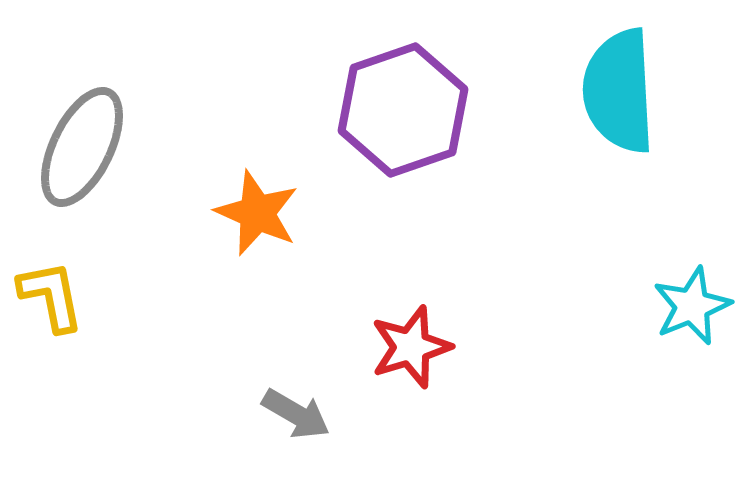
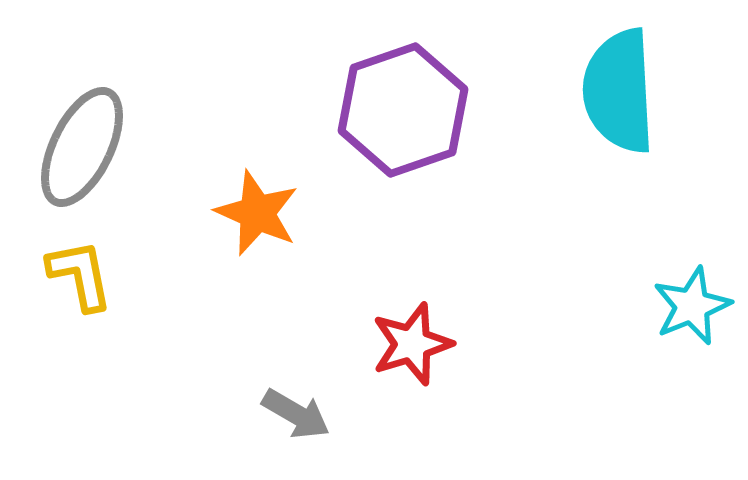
yellow L-shape: moved 29 px right, 21 px up
red star: moved 1 px right, 3 px up
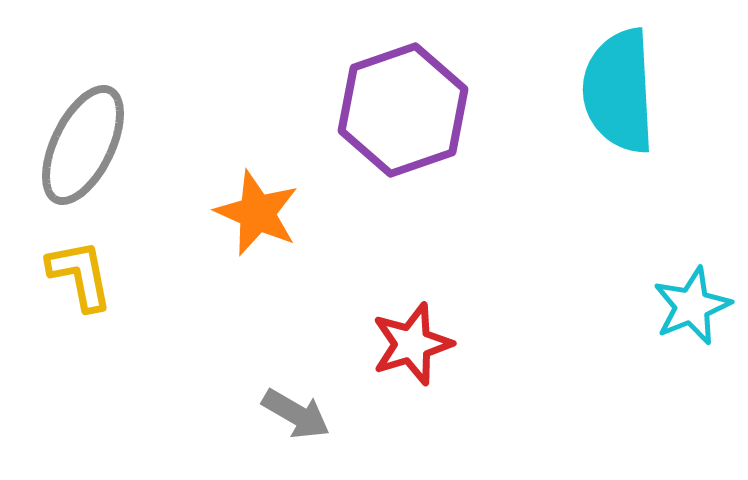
gray ellipse: moved 1 px right, 2 px up
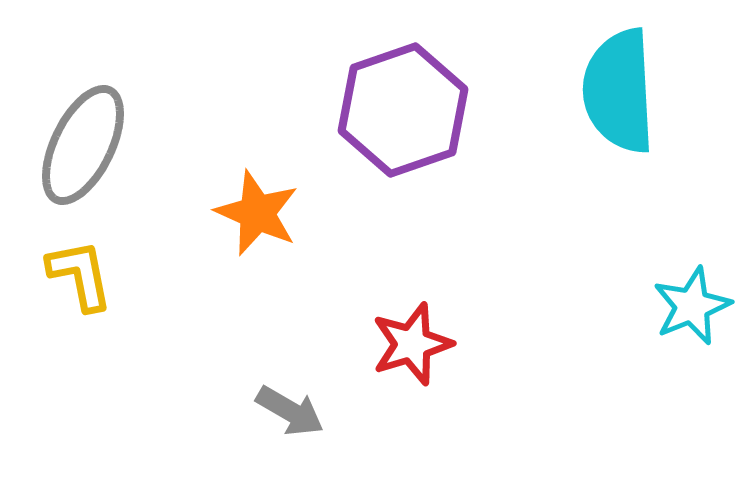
gray arrow: moved 6 px left, 3 px up
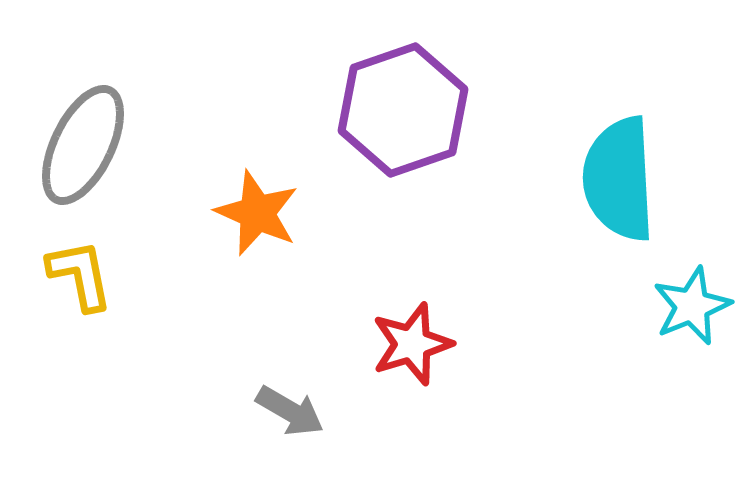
cyan semicircle: moved 88 px down
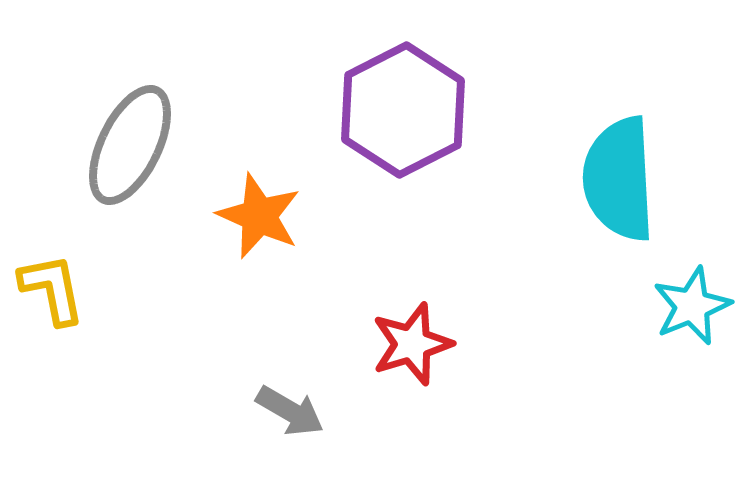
purple hexagon: rotated 8 degrees counterclockwise
gray ellipse: moved 47 px right
orange star: moved 2 px right, 3 px down
yellow L-shape: moved 28 px left, 14 px down
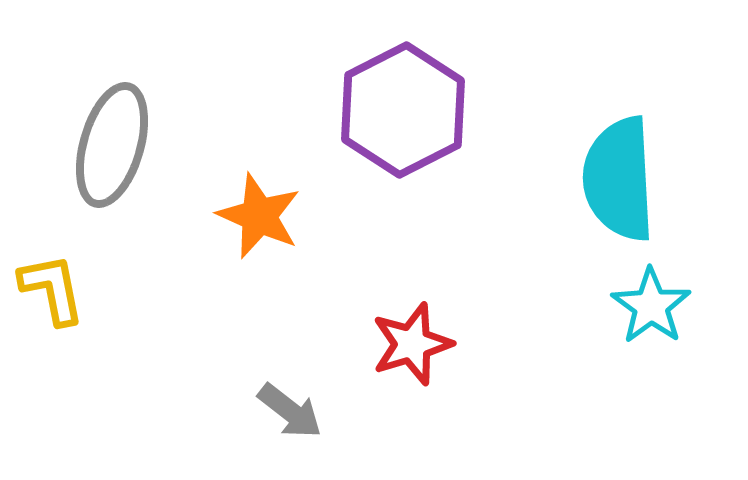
gray ellipse: moved 18 px left; rotated 10 degrees counterclockwise
cyan star: moved 41 px left; rotated 14 degrees counterclockwise
gray arrow: rotated 8 degrees clockwise
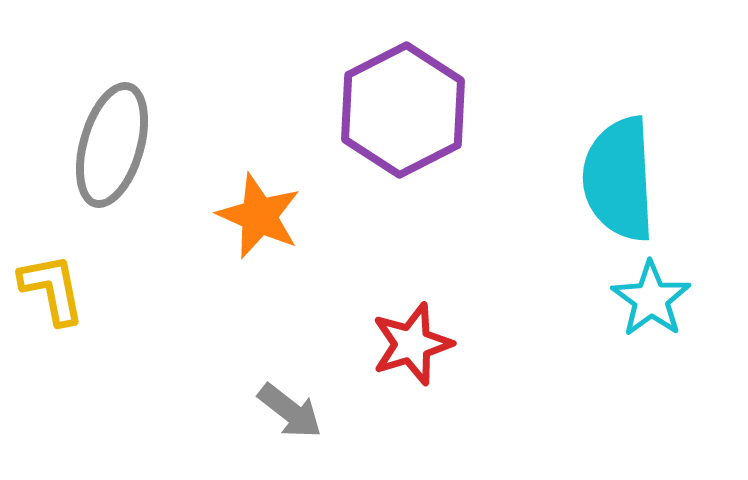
cyan star: moved 7 px up
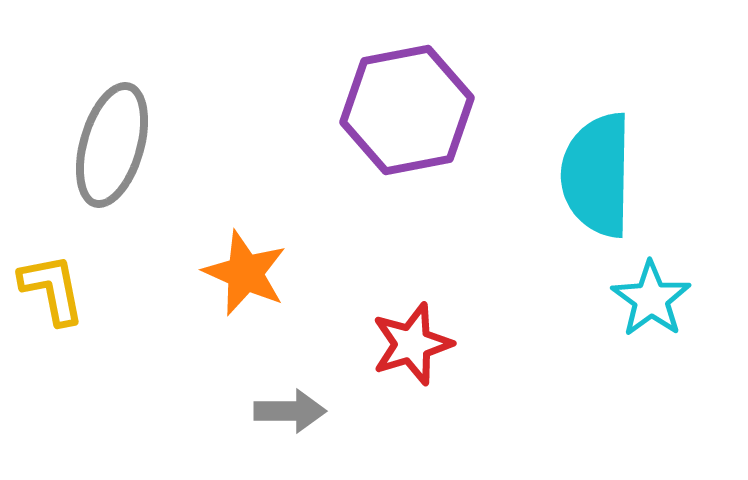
purple hexagon: moved 4 px right; rotated 16 degrees clockwise
cyan semicircle: moved 22 px left, 4 px up; rotated 4 degrees clockwise
orange star: moved 14 px left, 57 px down
gray arrow: rotated 38 degrees counterclockwise
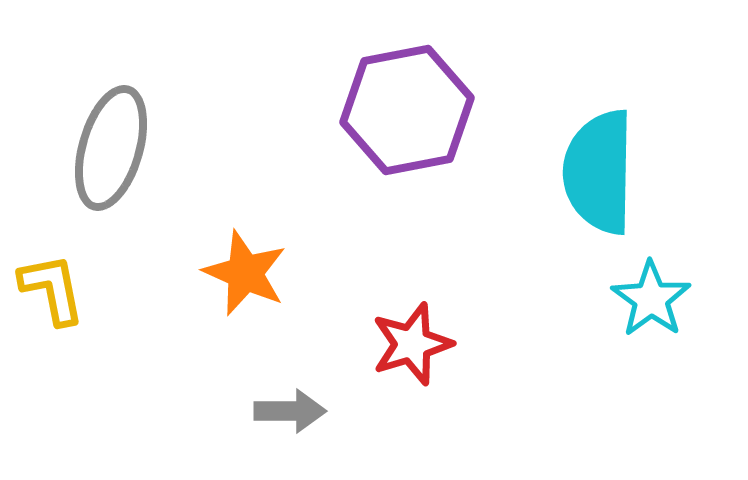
gray ellipse: moved 1 px left, 3 px down
cyan semicircle: moved 2 px right, 3 px up
